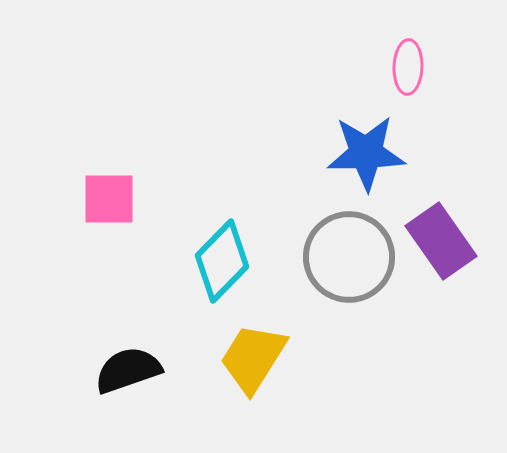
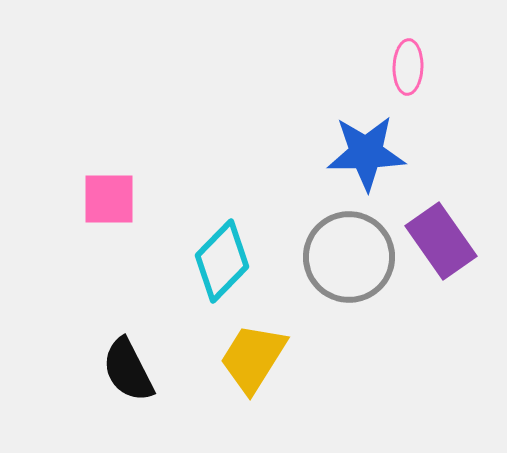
black semicircle: rotated 98 degrees counterclockwise
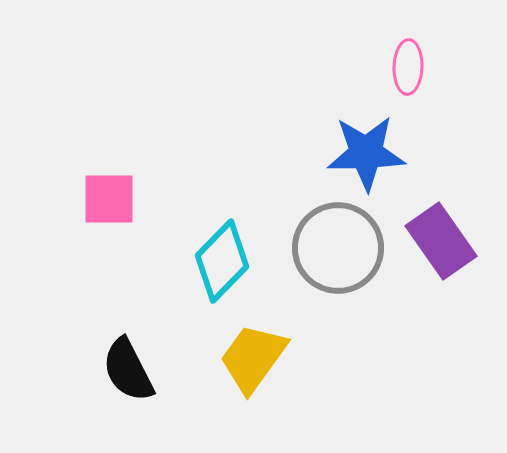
gray circle: moved 11 px left, 9 px up
yellow trapezoid: rotated 4 degrees clockwise
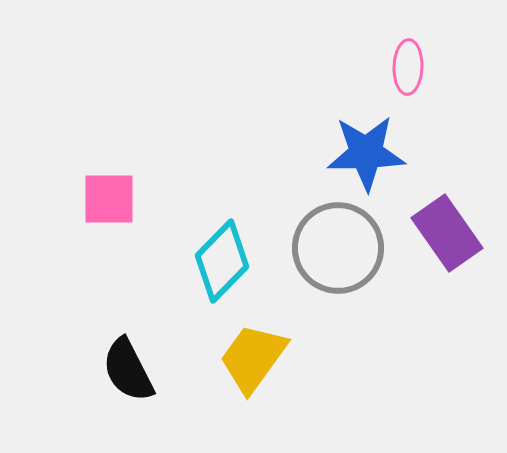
purple rectangle: moved 6 px right, 8 px up
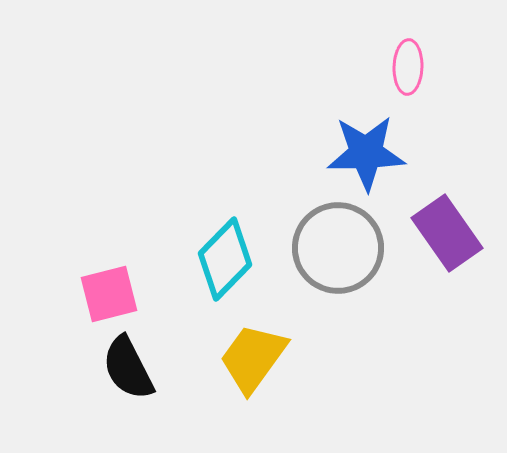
pink square: moved 95 px down; rotated 14 degrees counterclockwise
cyan diamond: moved 3 px right, 2 px up
black semicircle: moved 2 px up
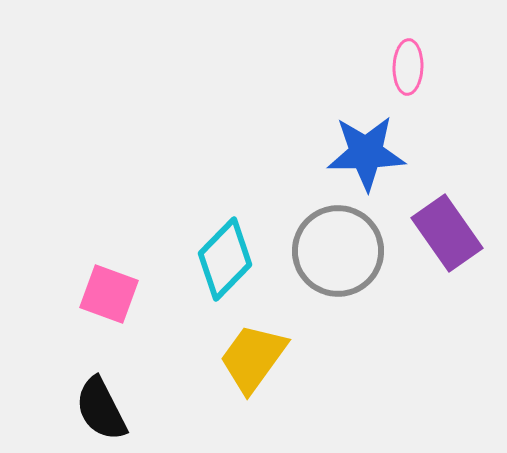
gray circle: moved 3 px down
pink square: rotated 34 degrees clockwise
black semicircle: moved 27 px left, 41 px down
